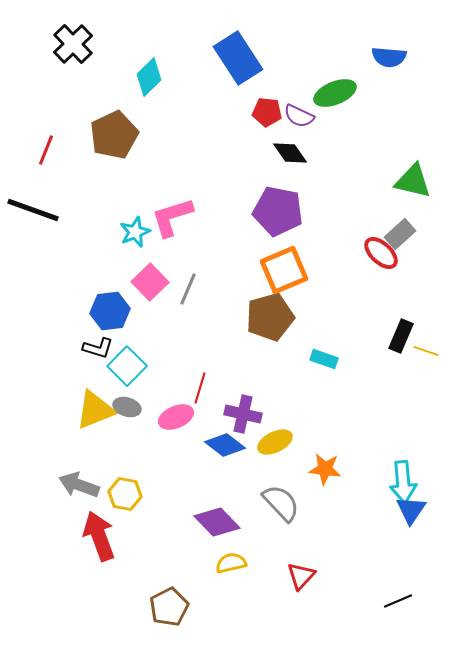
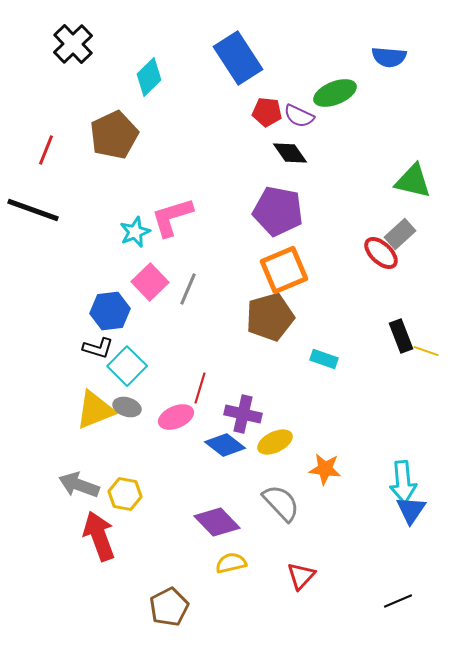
black rectangle at (401, 336): rotated 44 degrees counterclockwise
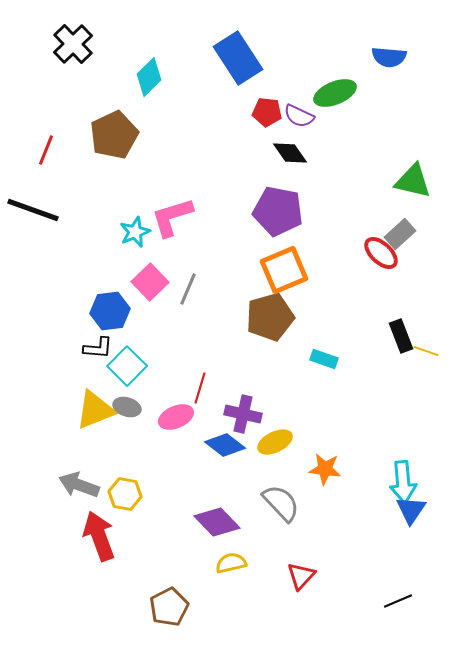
black L-shape at (98, 348): rotated 12 degrees counterclockwise
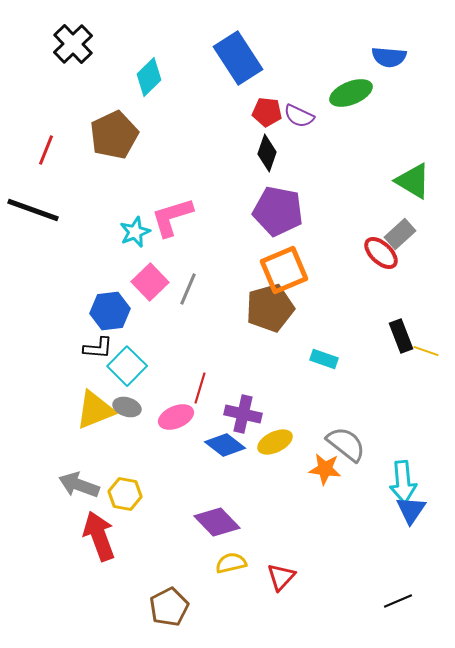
green ellipse at (335, 93): moved 16 px right
black diamond at (290, 153): moved 23 px left; rotated 54 degrees clockwise
green triangle at (413, 181): rotated 18 degrees clockwise
brown pentagon at (270, 317): moved 9 px up
gray semicircle at (281, 503): moved 65 px right, 59 px up; rotated 9 degrees counterclockwise
red triangle at (301, 576): moved 20 px left, 1 px down
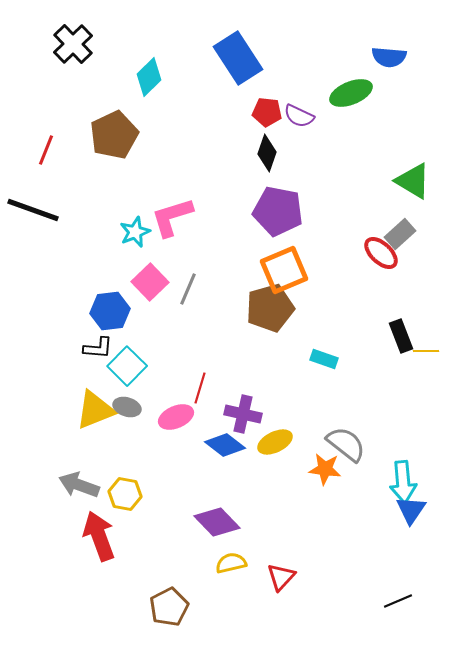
yellow line at (426, 351): rotated 20 degrees counterclockwise
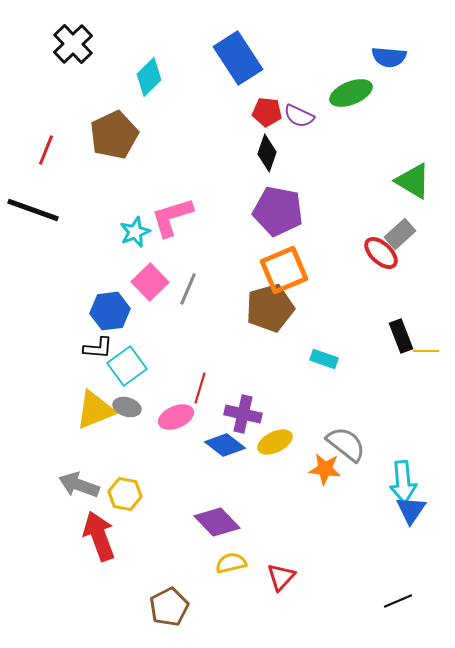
cyan square at (127, 366): rotated 9 degrees clockwise
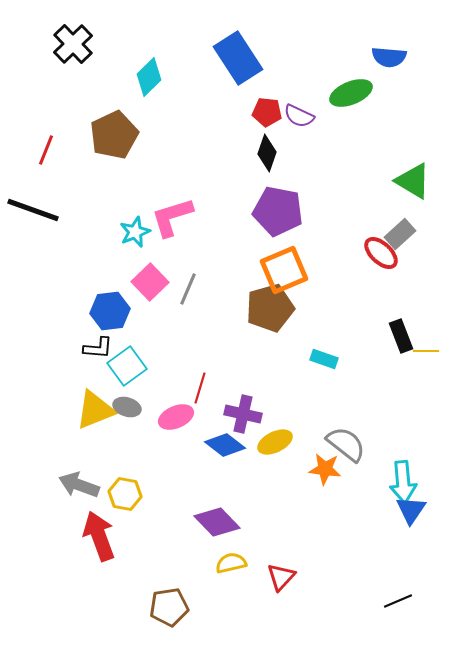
brown pentagon at (169, 607): rotated 18 degrees clockwise
